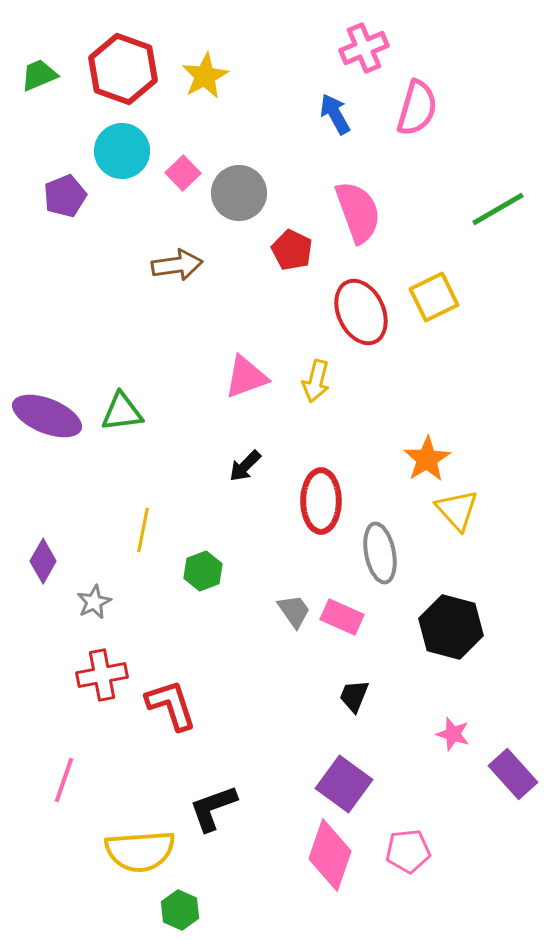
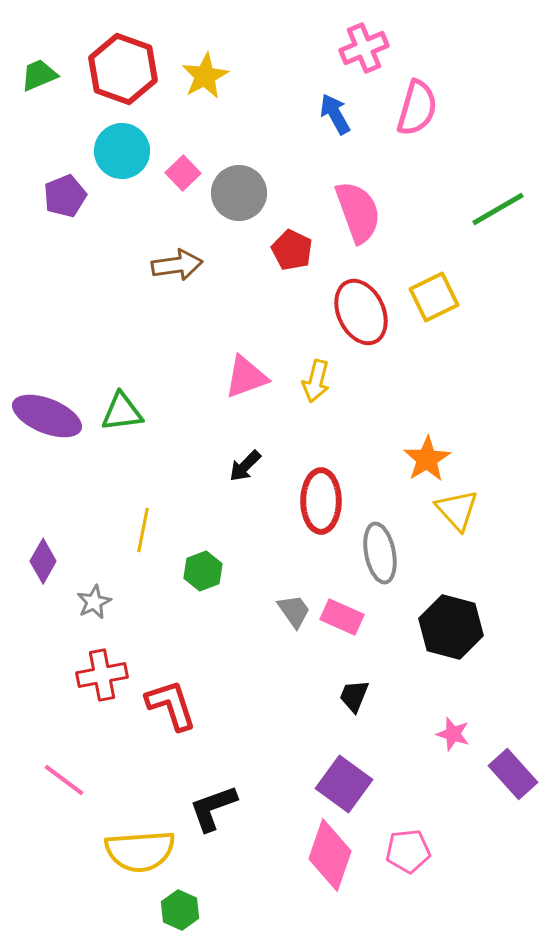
pink line at (64, 780): rotated 72 degrees counterclockwise
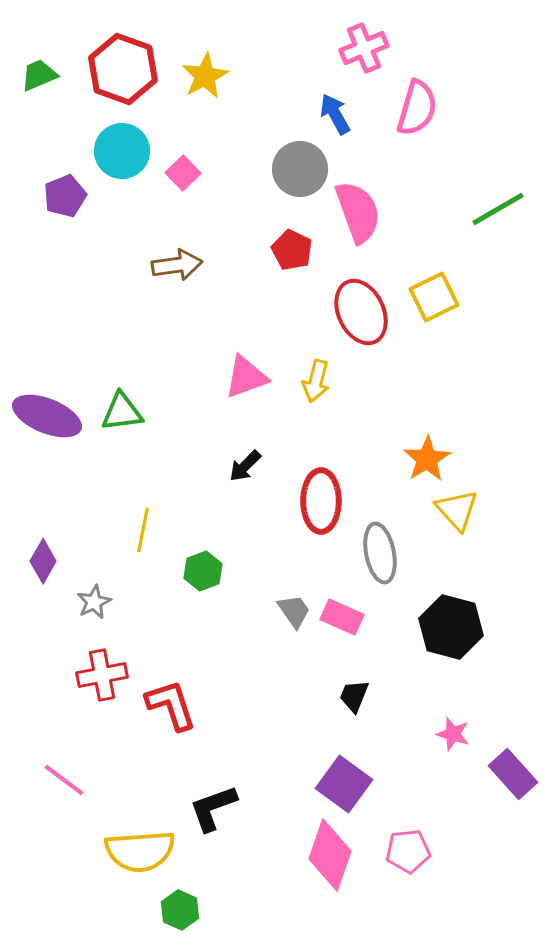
gray circle at (239, 193): moved 61 px right, 24 px up
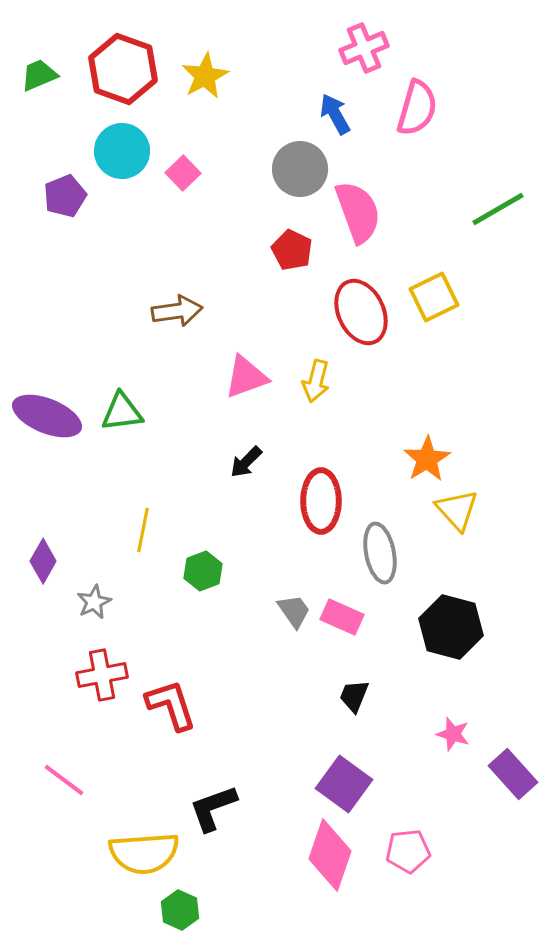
brown arrow at (177, 265): moved 46 px down
black arrow at (245, 466): moved 1 px right, 4 px up
yellow semicircle at (140, 851): moved 4 px right, 2 px down
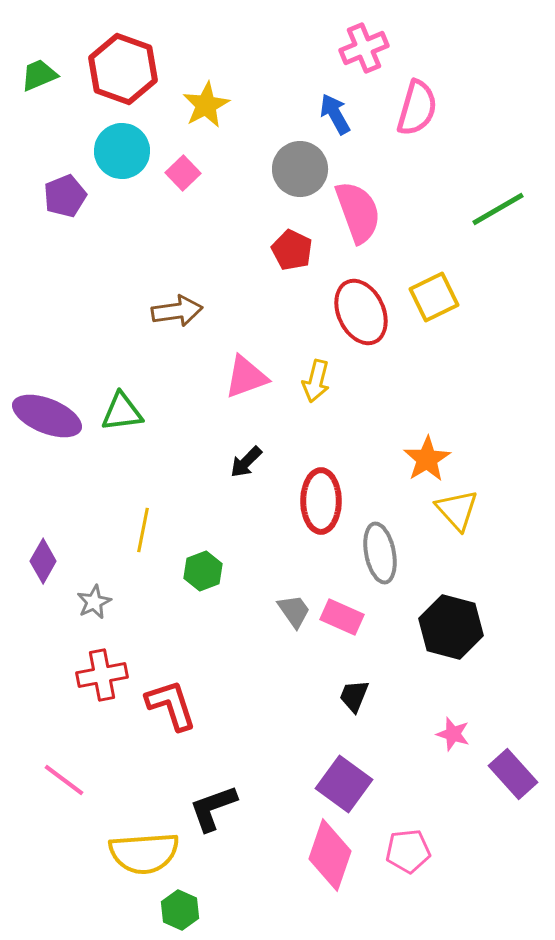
yellow star at (205, 76): moved 1 px right, 29 px down
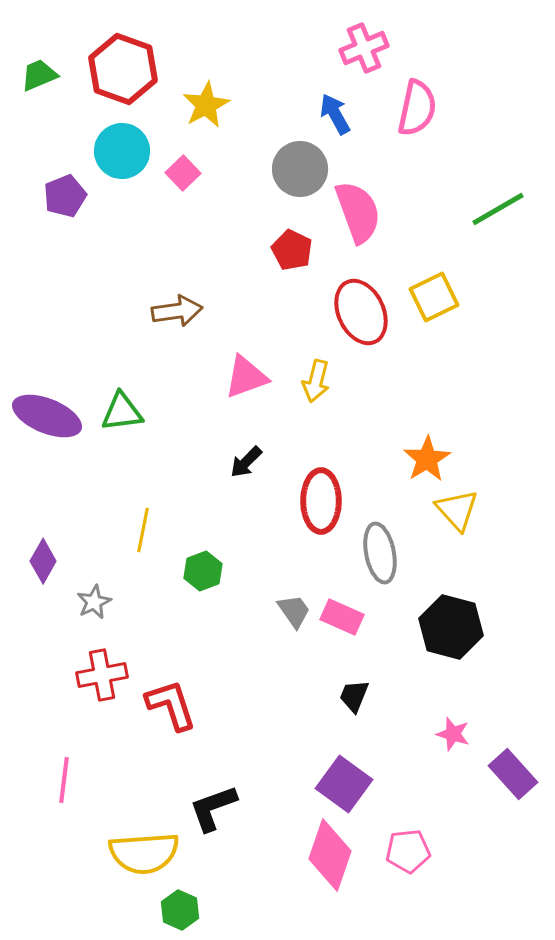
pink semicircle at (417, 108): rotated 4 degrees counterclockwise
pink line at (64, 780): rotated 60 degrees clockwise
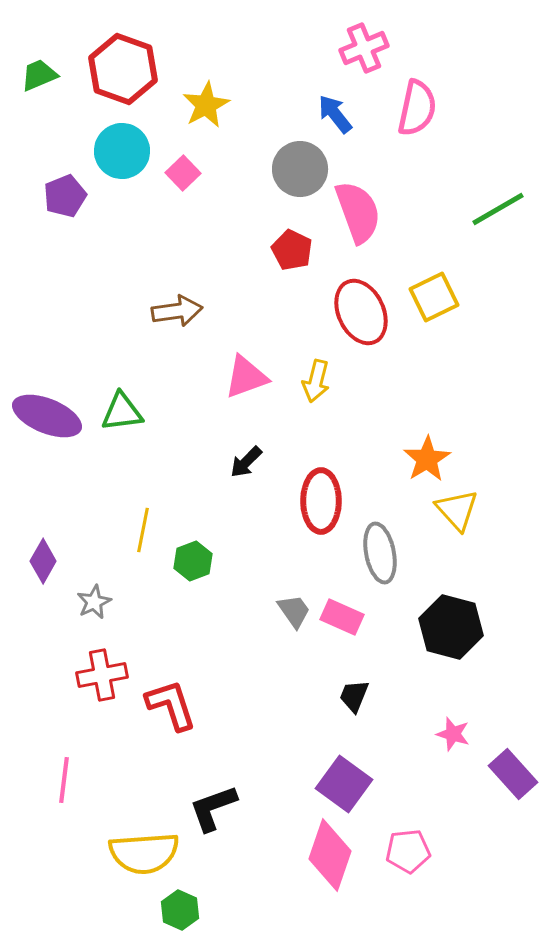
blue arrow at (335, 114): rotated 9 degrees counterclockwise
green hexagon at (203, 571): moved 10 px left, 10 px up
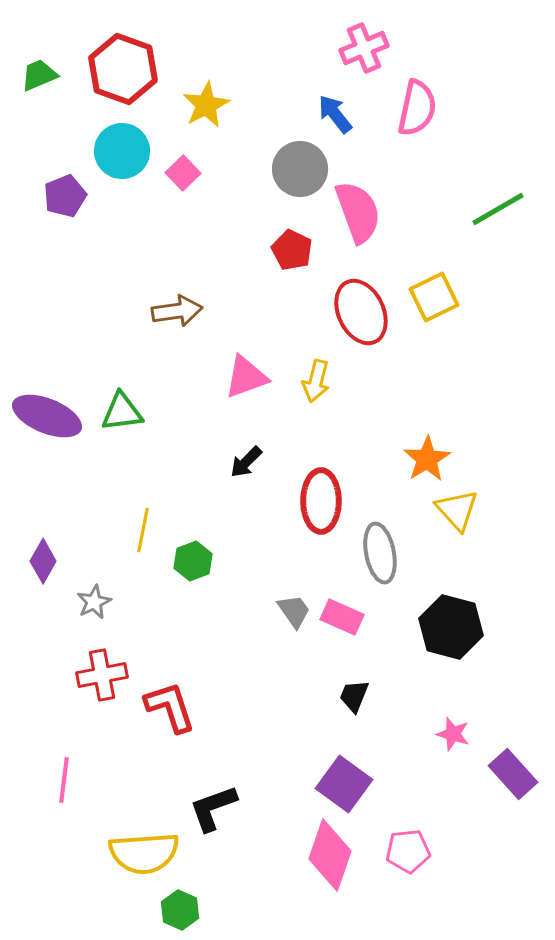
red L-shape at (171, 705): moved 1 px left, 2 px down
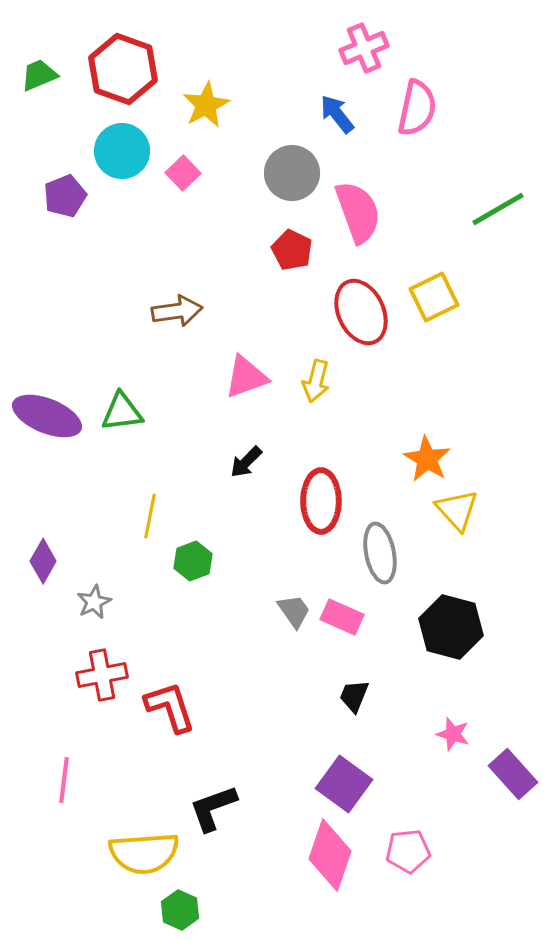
blue arrow at (335, 114): moved 2 px right
gray circle at (300, 169): moved 8 px left, 4 px down
orange star at (427, 459): rotated 9 degrees counterclockwise
yellow line at (143, 530): moved 7 px right, 14 px up
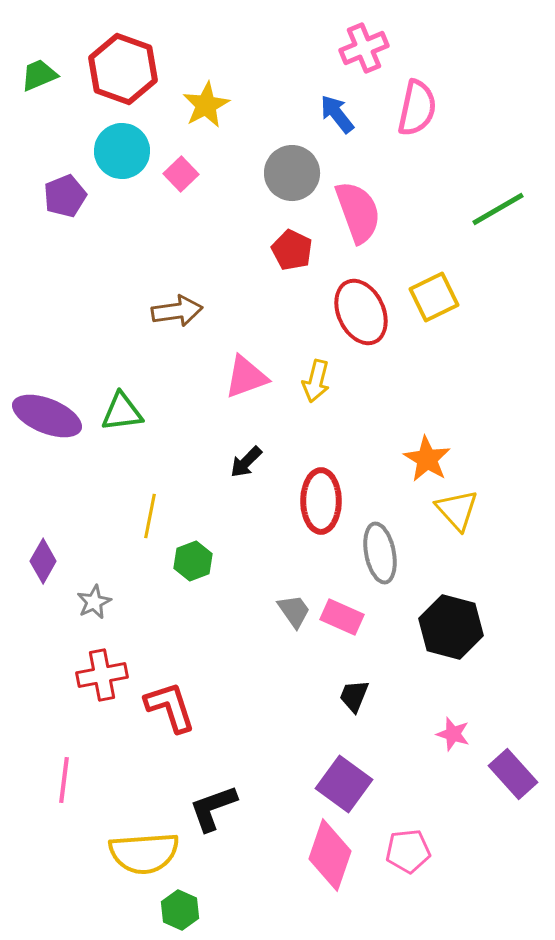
pink square at (183, 173): moved 2 px left, 1 px down
